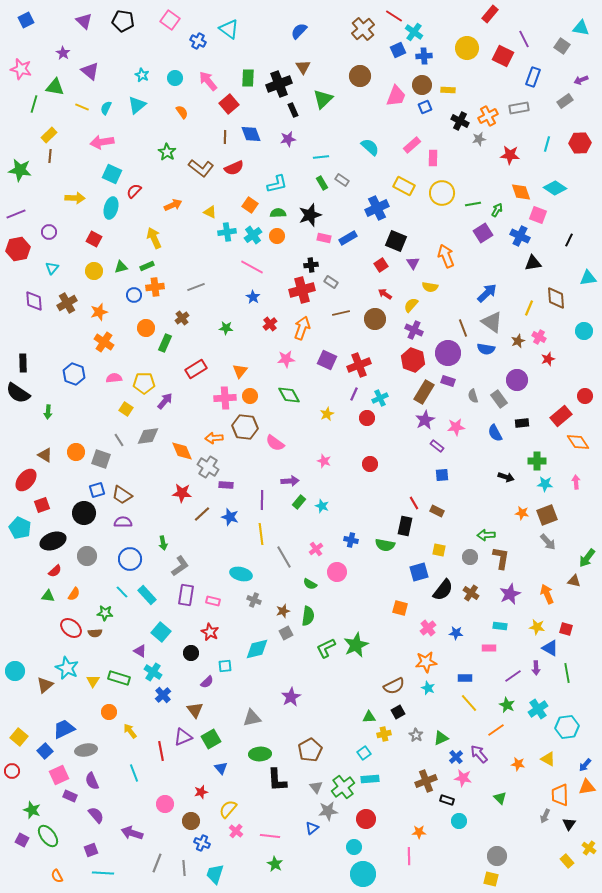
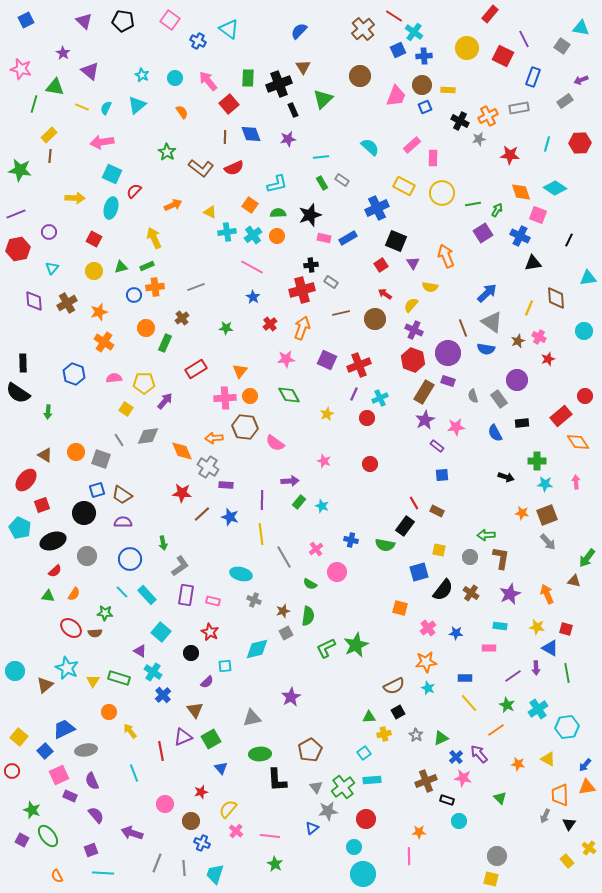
black rectangle at (405, 526): rotated 24 degrees clockwise
cyan rectangle at (370, 779): moved 2 px right, 1 px down
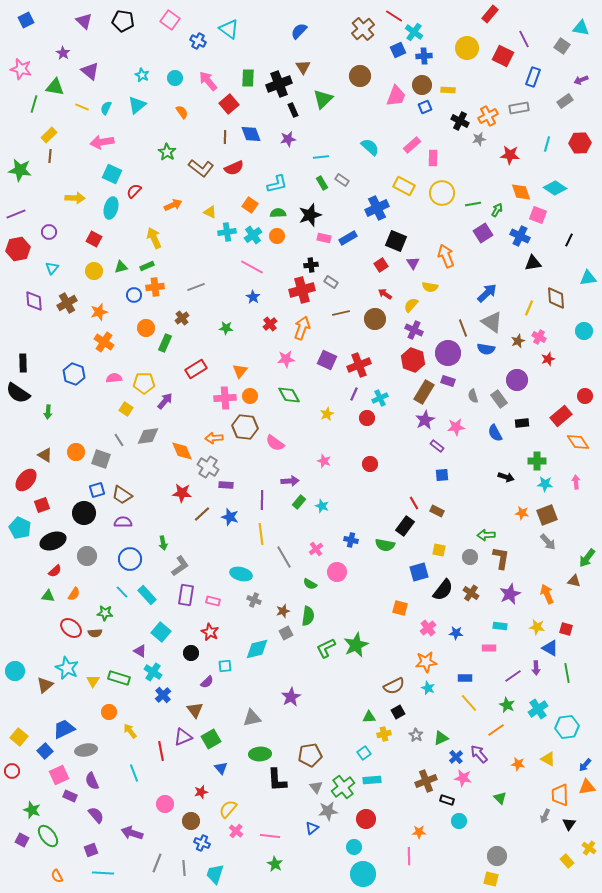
brown pentagon at (310, 750): moved 5 px down; rotated 20 degrees clockwise
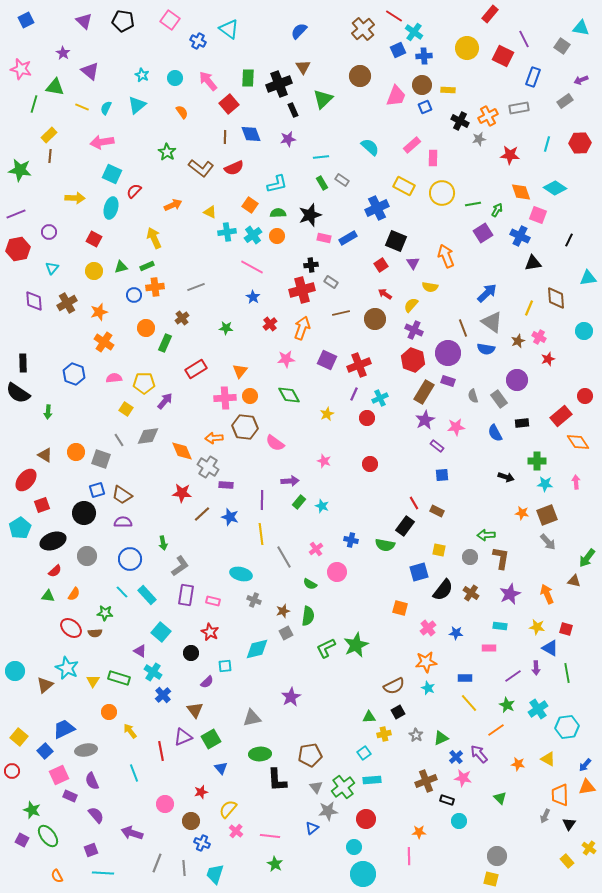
cyan pentagon at (20, 528): rotated 15 degrees clockwise
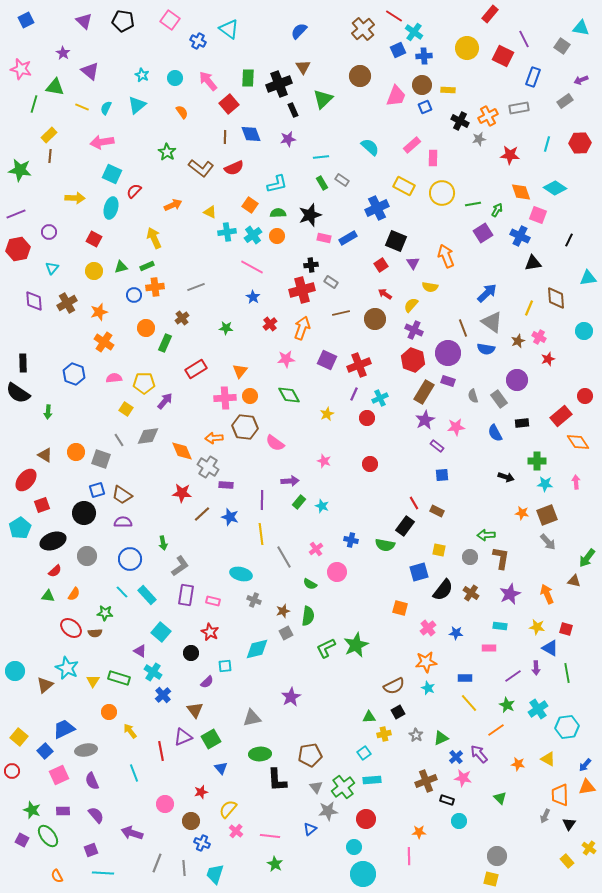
purple rectangle at (70, 796): moved 7 px left, 15 px down; rotated 24 degrees counterclockwise
blue triangle at (312, 828): moved 2 px left, 1 px down
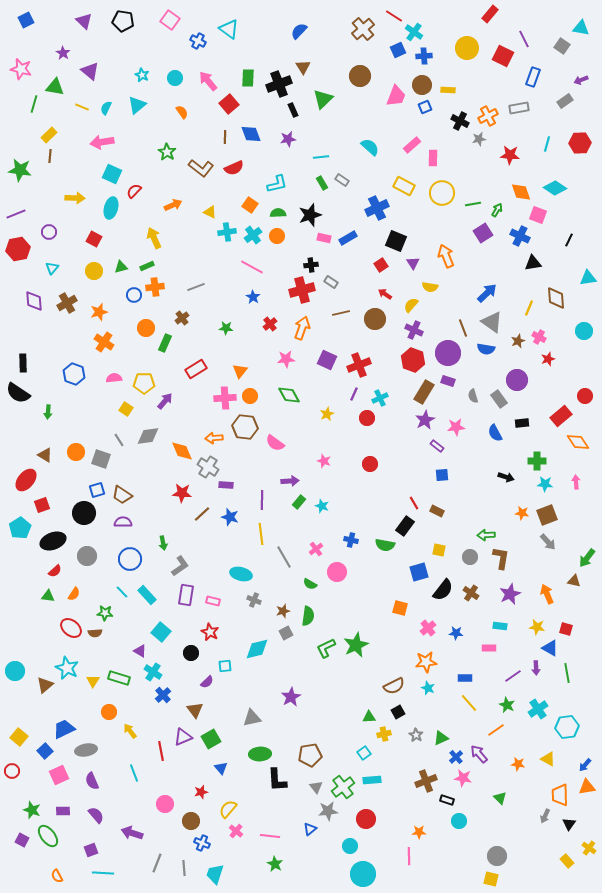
cyan circle at (354, 847): moved 4 px left, 1 px up
